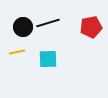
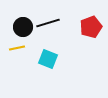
red pentagon: rotated 10 degrees counterclockwise
yellow line: moved 4 px up
cyan square: rotated 24 degrees clockwise
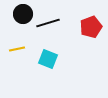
black circle: moved 13 px up
yellow line: moved 1 px down
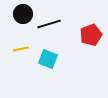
black line: moved 1 px right, 1 px down
red pentagon: moved 8 px down
yellow line: moved 4 px right
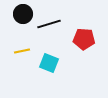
red pentagon: moved 7 px left, 4 px down; rotated 25 degrees clockwise
yellow line: moved 1 px right, 2 px down
cyan square: moved 1 px right, 4 px down
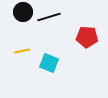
black circle: moved 2 px up
black line: moved 7 px up
red pentagon: moved 3 px right, 2 px up
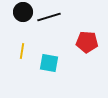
red pentagon: moved 5 px down
yellow line: rotated 70 degrees counterclockwise
cyan square: rotated 12 degrees counterclockwise
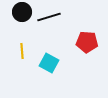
black circle: moved 1 px left
yellow line: rotated 14 degrees counterclockwise
cyan square: rotated 18 degrees clockwise
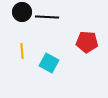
black line: moved 2 px left; rotated 20 degrees clockwise
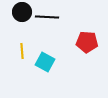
cyan square: moved 4 px left, 1 px up
